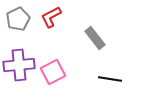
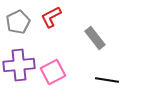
gray pentagon: moved 3 px down
black line: moved 3 px left, 1 px down
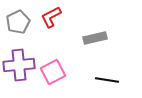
gray rectangle: rotated 65 degrees counterclockwise
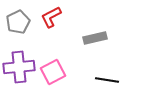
purple cross: moved 2 px down
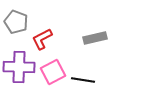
red L-shape: moved 9 px left, 22 px down
gray pentagon: moved 2 px left; rotated 25 degrees counterclockwise
purple cross: rotated 8 degrees clockwise
black line: moved 24 px left
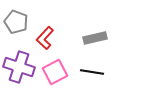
red L-shape: moved 3 px right, 1 px up; rotated 20 degrees counterclockwise
purple cross: rotated 16 degrees clockwise
pink square: moved 2 px right
black line: moved 9 px right, 8 px up
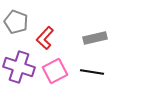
pink square: moved 1 px up
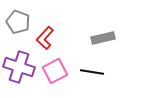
gray pentagon: moved 2 px right
gray rectangle: moved 8 px right
